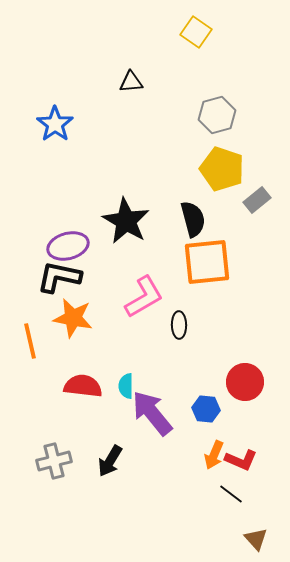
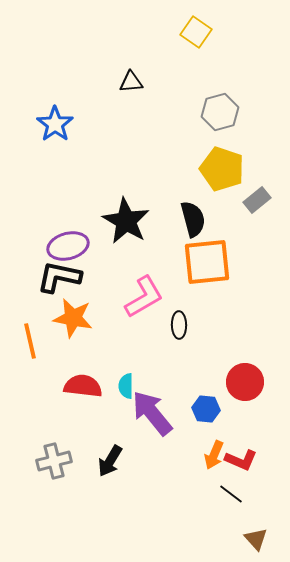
gray hexagon: moved 3 px right, 3 px up
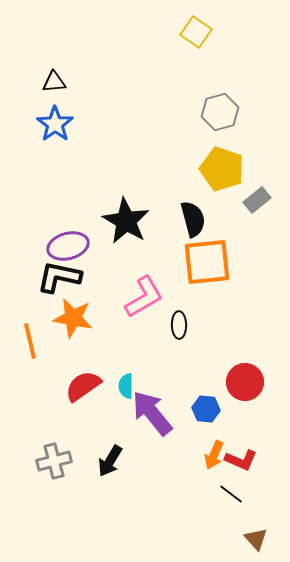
black triangle: moved 77 px left
red semicircle: rotated 42 degrees counterclockwise
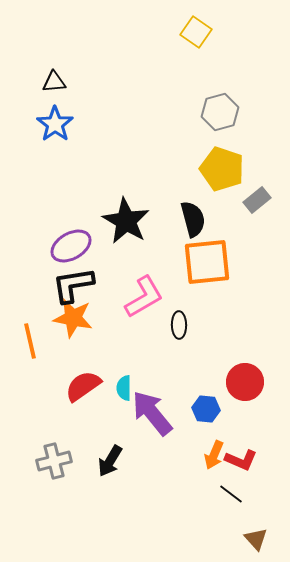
purple ellipse: moved 3 px right; rotated 15 degrees counterclockwise
black L-shape: moved 14 px right, 8 px down; rotated 21 degrees counterclockwise
cyan semicircle: moved 2 px left, 2 px down
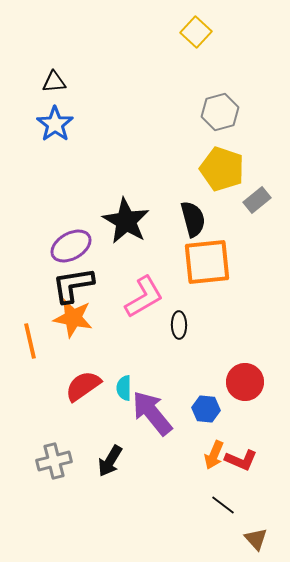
yellow square: rotated 8 degrees clockwise
black line: moved 8 px left, 11 px down
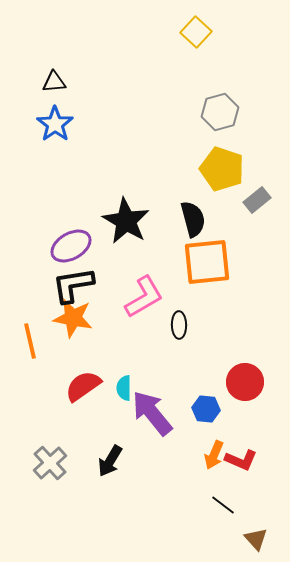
gray cross: moved 4 px left, 2 px down; rotated 28 degrees counterclockwise
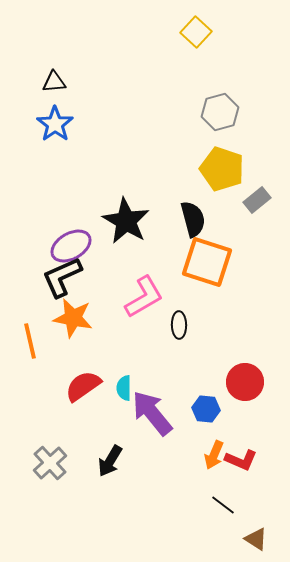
orange square: rotated 24 degrees clockwise
black L-shape: moved 11 px left, 8 px up; rotated 15 degrees counterclockwise
brown triangle: rotated 15 degrees counterclockwise
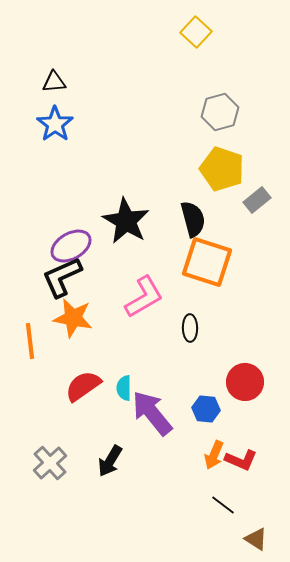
black ellipse: moved 11 px right, 3 px down
orange line: rotated 6 degrees clockwise
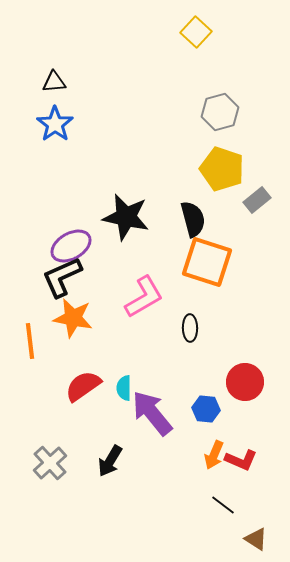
black star: moved 4 px up; rotated 18 degrees counterclockwise
